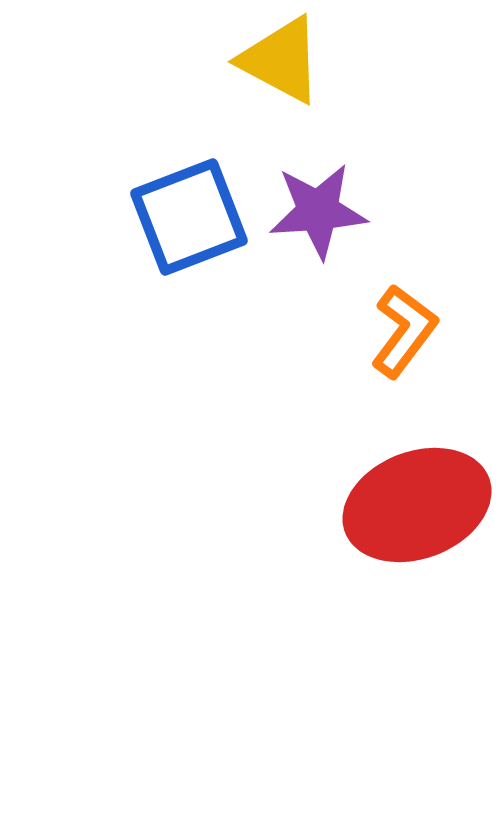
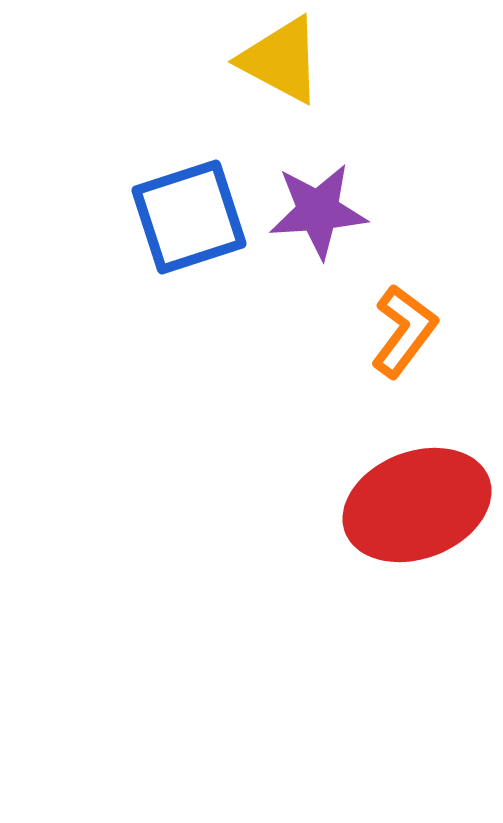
blue square: rotated 3 degrees clockwise
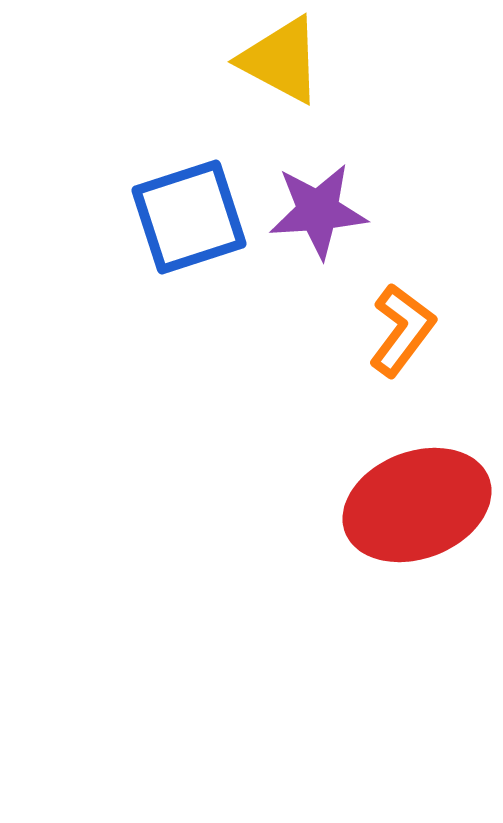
orange L-shape: moved 2 px left, 1 px up
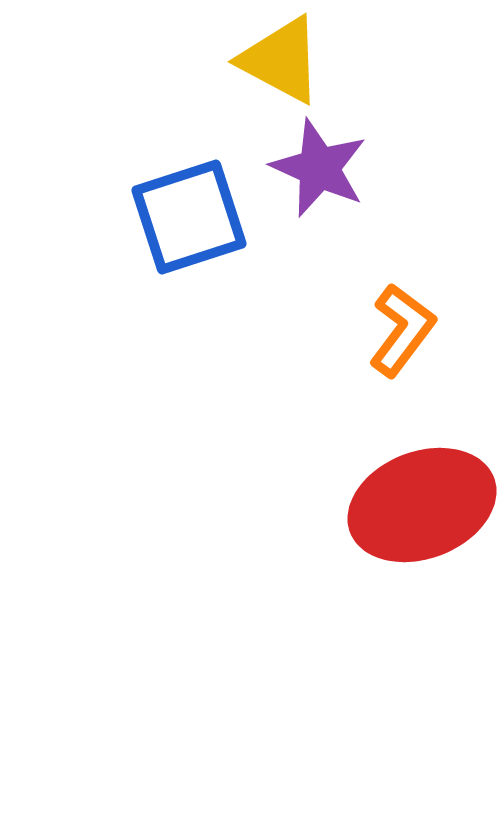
purple star: moved 1 px right, 43 px up; rotated 28 degrees clockwise
red ellipse: moved 5 px right
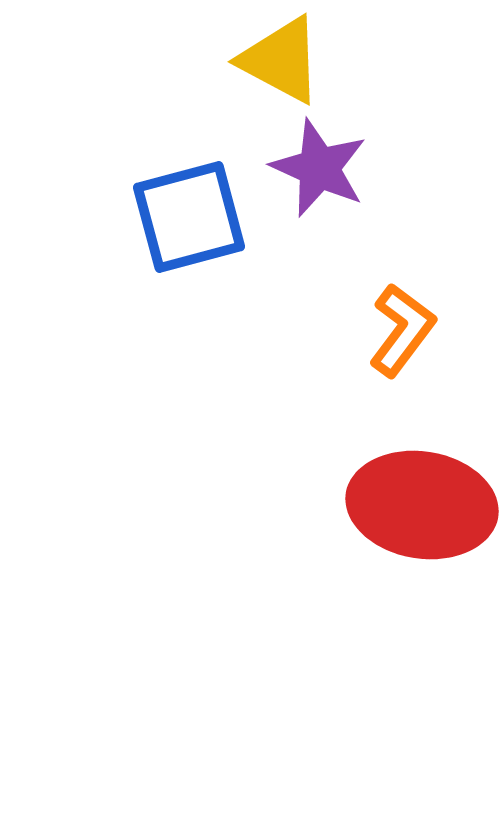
blue square: rotated 3 degrees clockwise
red ellipse: rotated 30 degrees clockwise
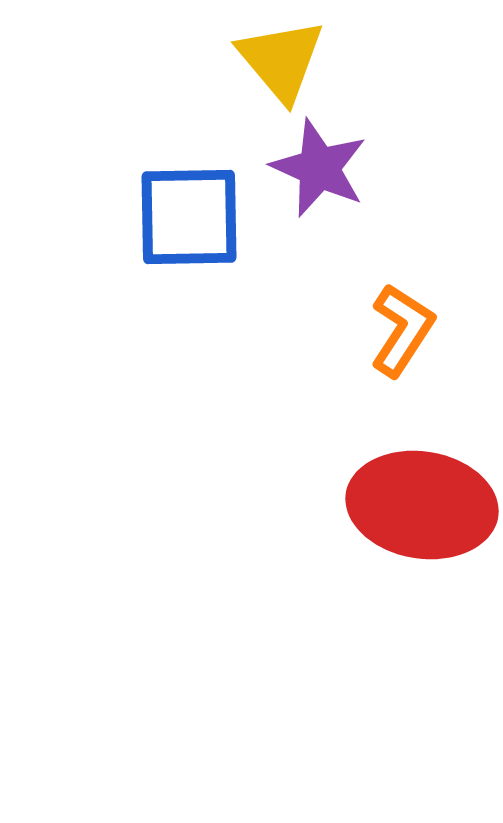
yellow triangle: rotated 22 degrees clockwise
blue square: rotated 14 degrees clockwise
orange L-shape: rotated 4 degrees counterclockwise
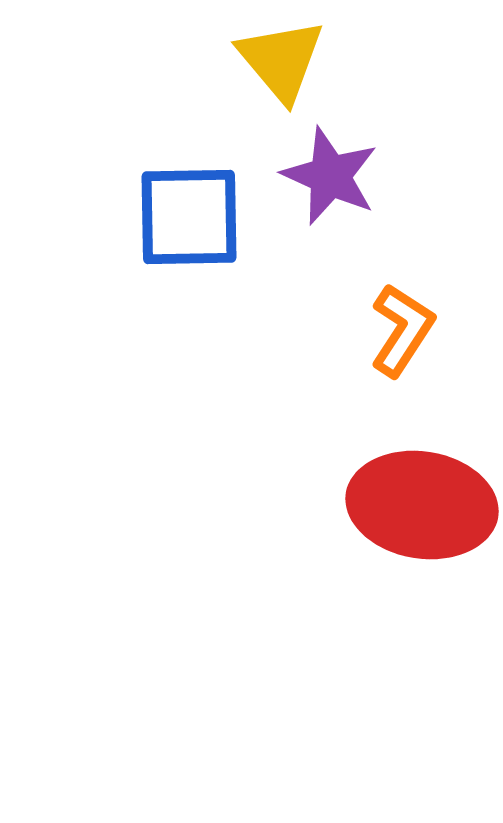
purple star: moved 11 px right, 8 px down
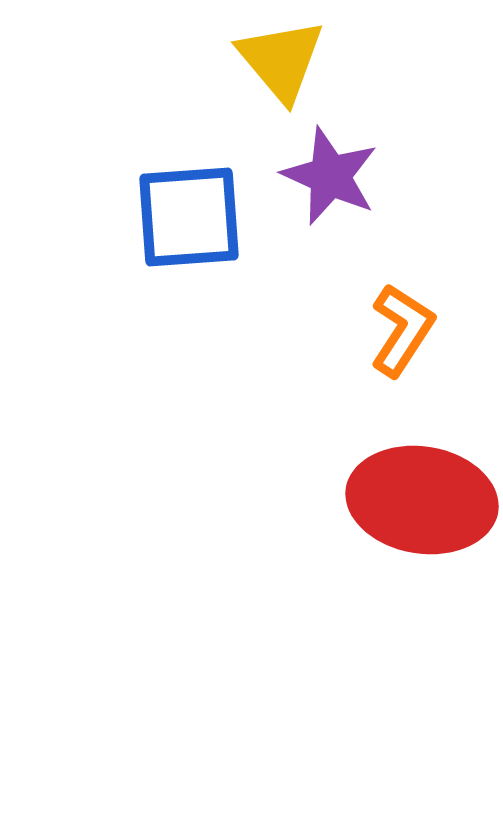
blue square: rotated 3 degrees counterclockwise
red ellipse: moved 5 px up
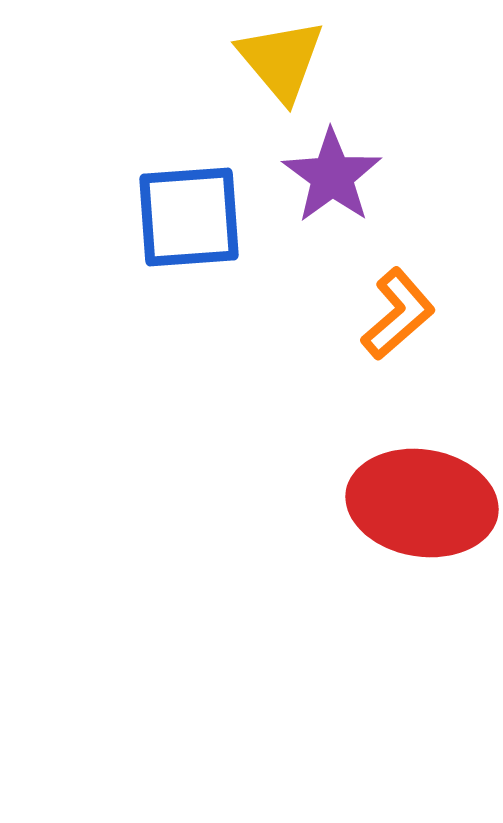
purple star: moved 2 px right; rotated 12 degrees clockwise
orange L-shape: moved 4 px left, 16 px up; rotated 16 degrees clockwise
red ellipse: moved 3 px down
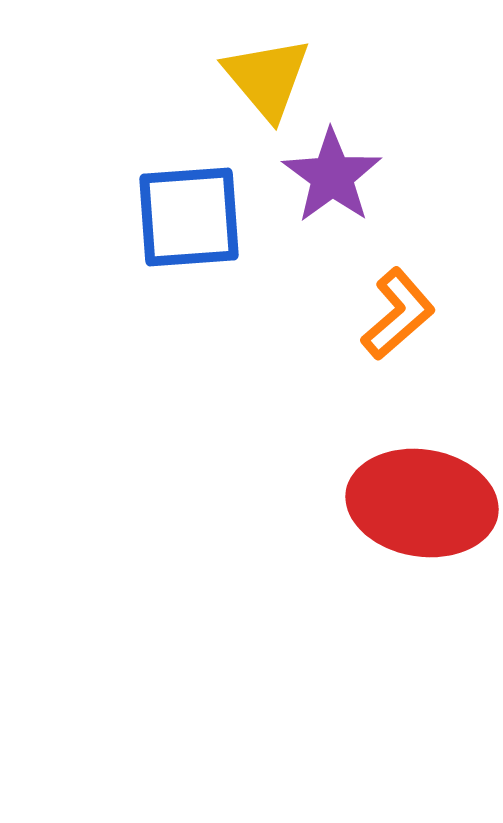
yellow triangle: moved 14 px left, 18 px down
